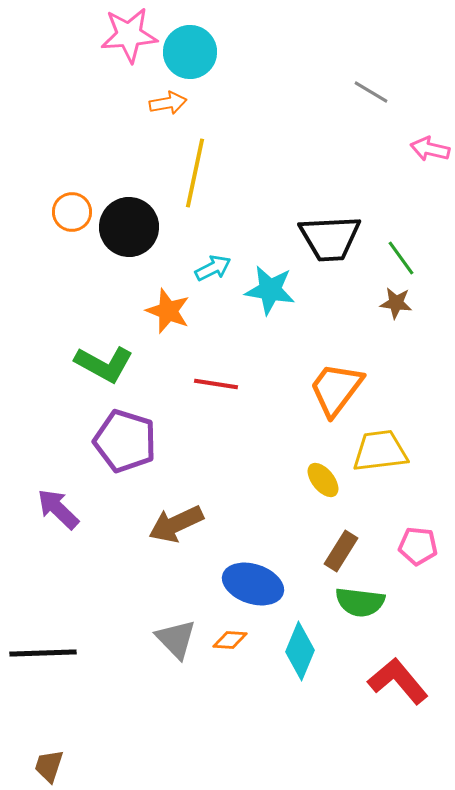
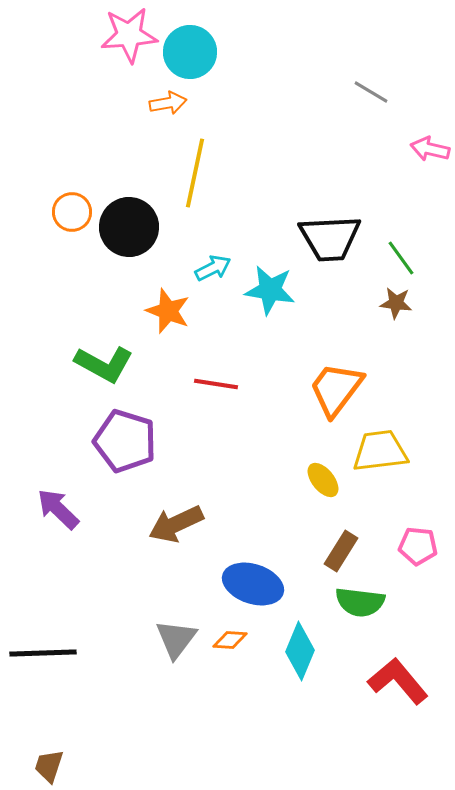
gray triangle: rotated 21 degrees clockwise
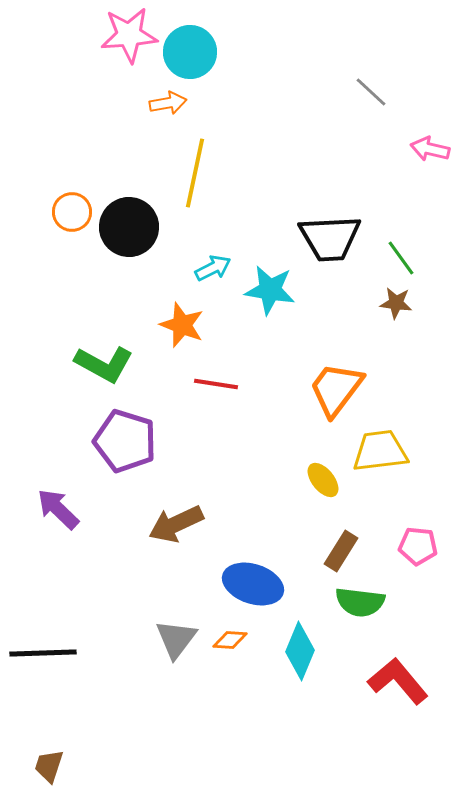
gray line: rotated 12 degrees clockwise
orange star: moved 14 px right, 14 px down
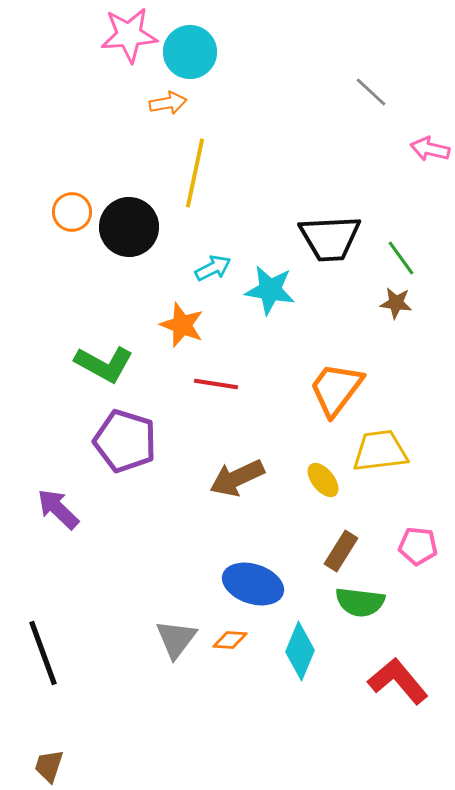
brown arrow: moved 61 px right, 46 px up
black line: rotated 72 degrees clockwise
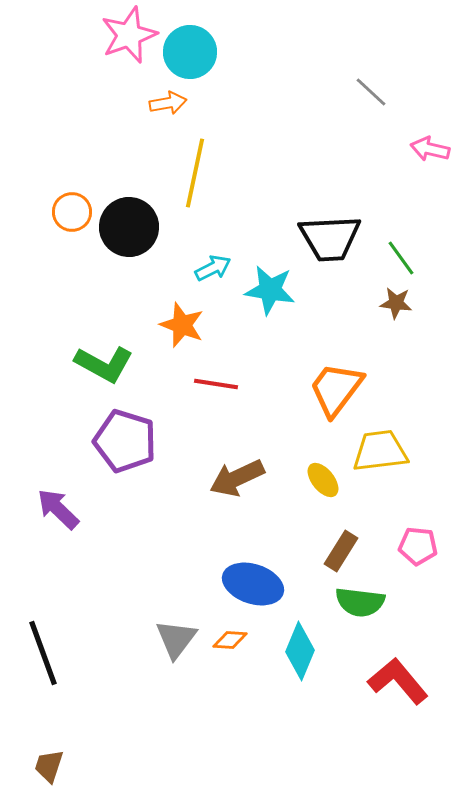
pink star: rotated 16 degrees counterclockwise
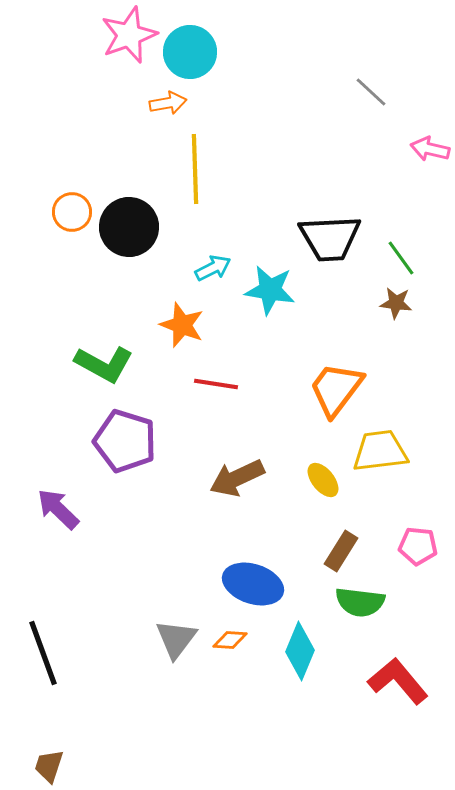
yellow line: moved 4 px up; rotated 14 degrees counterclockwise
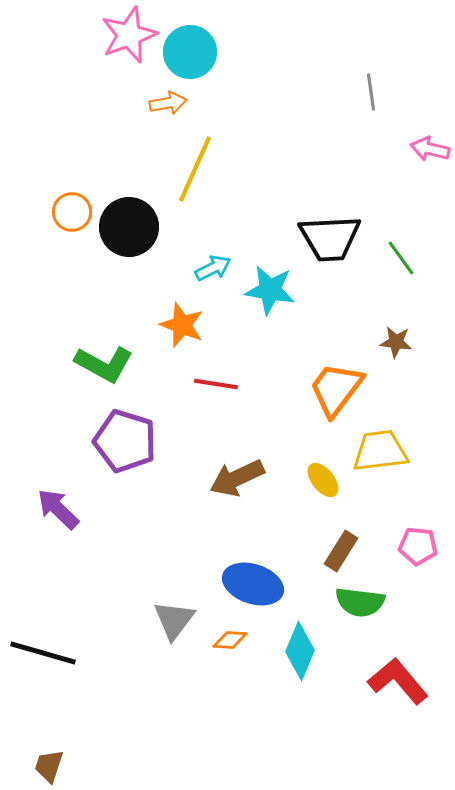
gray line: rotated 39 degrees clockwise
yellow line: rotated 26 degrees clockwise
brown star: moved 39 px down
gray triangle: moved 2 px left, 19 px up
black line: rotated 54 degrees counterclockwise
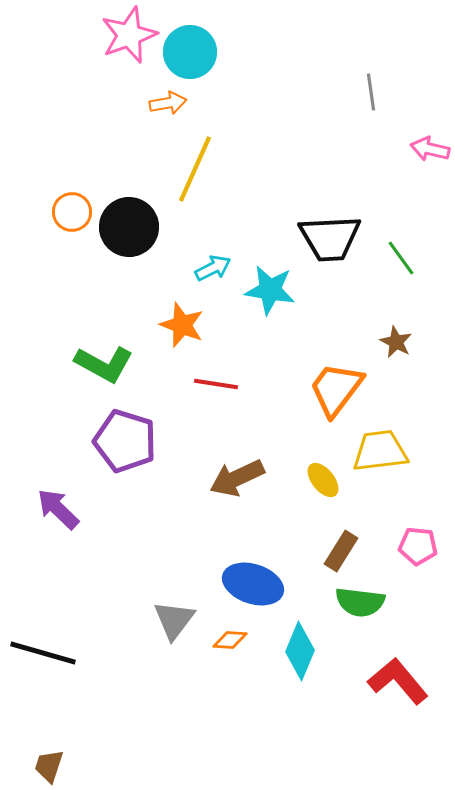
brown star: rotated 20 degrees clockwise
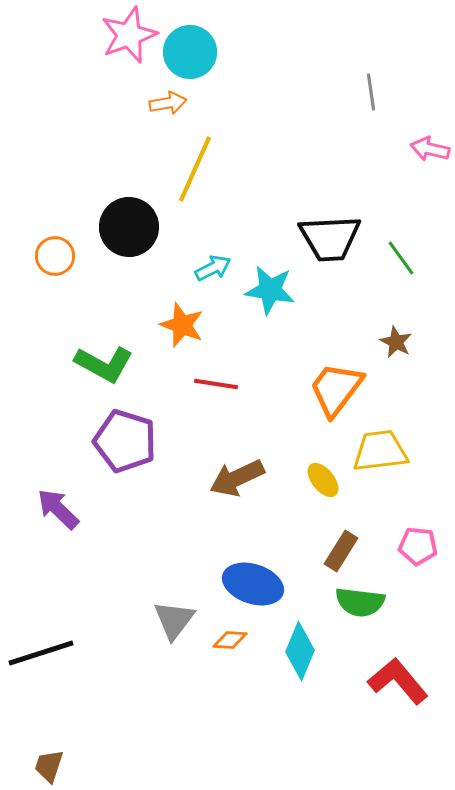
orange circle: moved 17 px left, 44 px down
black line: moved 2 px left; rotated 34 degrees counterclockwise
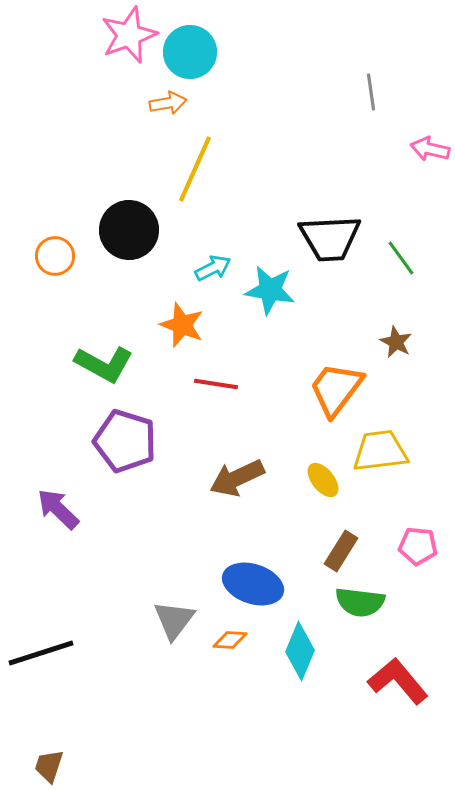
black circle: moved 3 px down
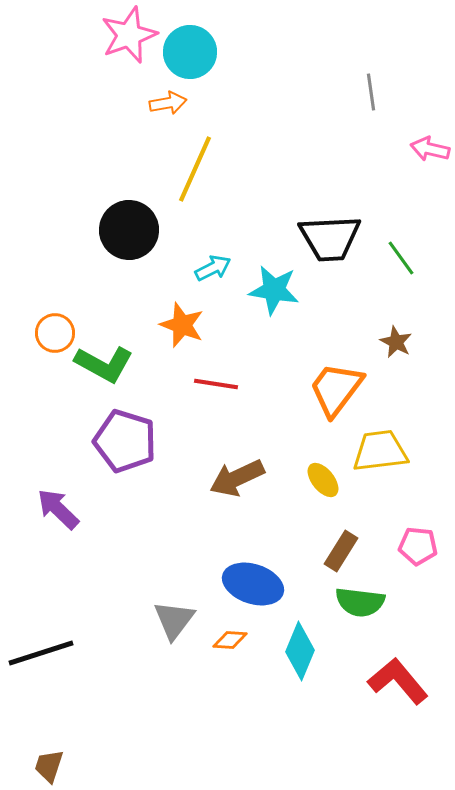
orange circle: moved 77 px down
cyan star: moved 4 px right
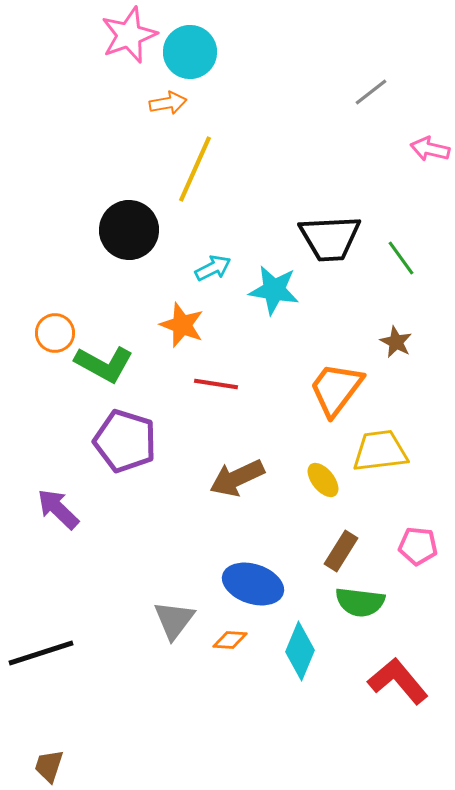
gray line: rotated 60 degrees clockwise
